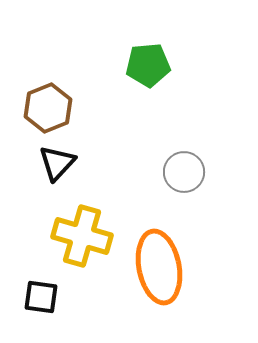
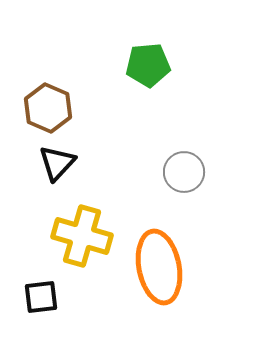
brown hexagon: rotated 15 degrees counterclockwise
black square: rotated 15 degrees counterclockwise
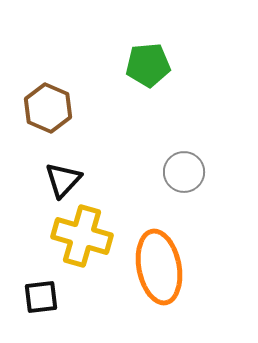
black triangle: moved 6 px right, 17 px down
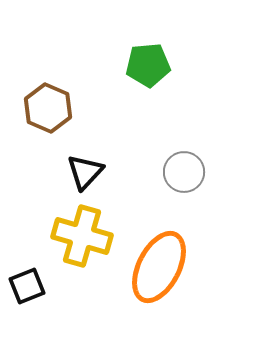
black triangle: moved 22 px right, 8 px up
orange ellipse: rotated 38 degrees clockwise
black square: moved 14 px left, 11 px up; rotated 15 degrees counterclockwise
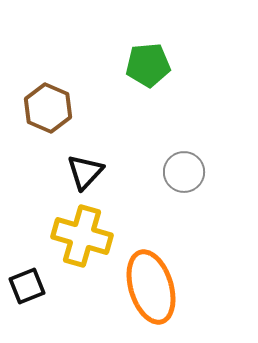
orange ellipse: moved 8 px left, 20 px down; rotated 44 degrees counterclockwise
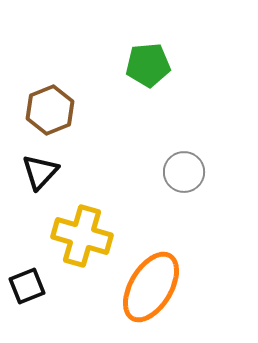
brown hexagon: moved 2 px right, 2 px down; rotated 15 degrees clockwise
black triangle: moved 45 px left
orange ellipse: rotated 48 degrees clockwise
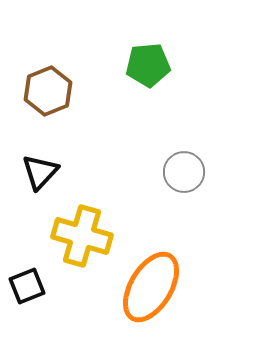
brown hexagon: moved 2 px left, 19 px up
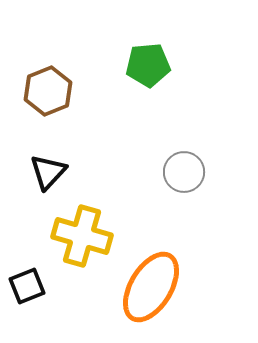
black triangle: moved 8 px right
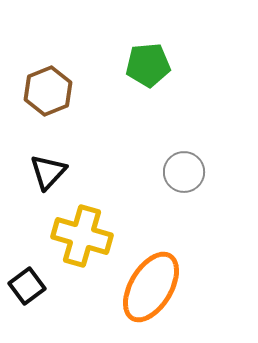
black square: rotated 15 degrees counterclockwise
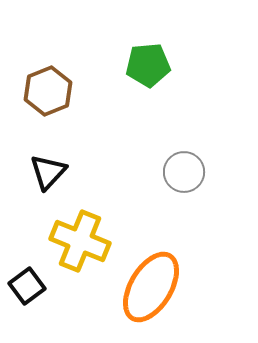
yellow cross: moved 2 px left, 5 px down; rotated 6 degrees clockwise
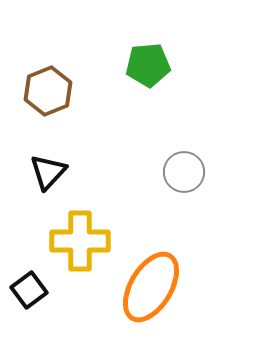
yellow cross: rotated 22 degrees counterclockwise
black square: moved 2 px right, 4 px down
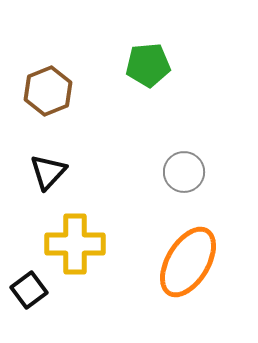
yellow cross: moved 5 px left, 3 px down
orange ellipse: moved 37 px right, 25 px up
